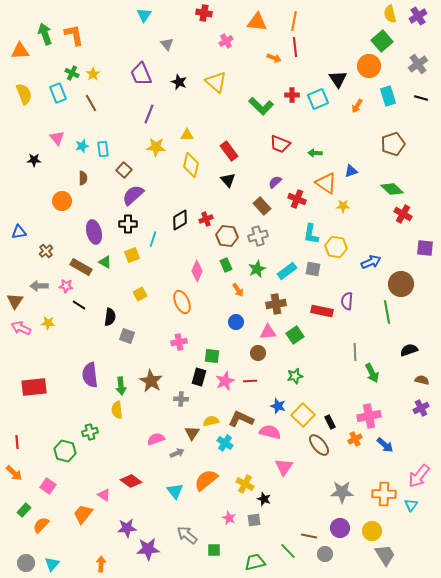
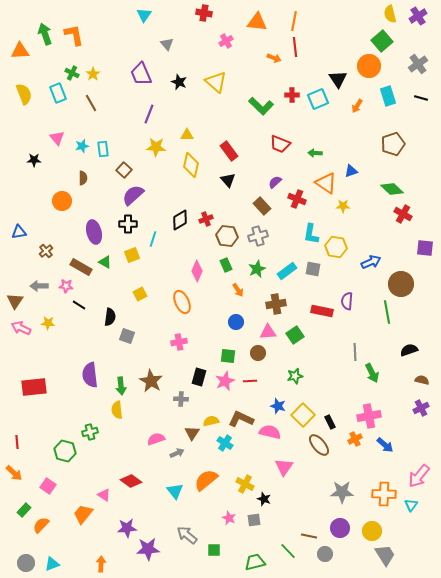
green square at (212, 356): moved 16 px right
cyan triangle at (52, 564): rotated 28 degrees clockwise
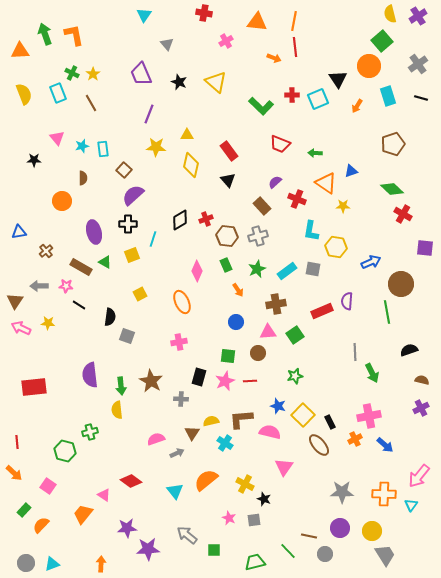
cyan L-shape at (311, 234): moved 3 px up
red rectangle at (322, 311): rotated 35 degrees counterclockwise
brown L-shape at (241, 419): rotated 30 degrees counterclockwise
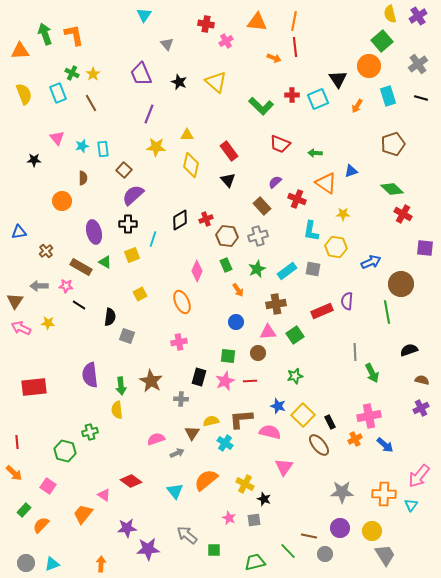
red cross at (204, 13): moved 2 px right, 11 px down
yellow star at (343, 206): moved 8 px down
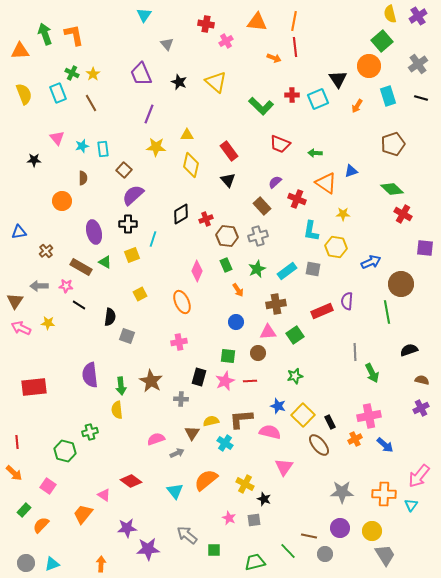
black diamond at (180, 220): moved 1 px right, 6 px up
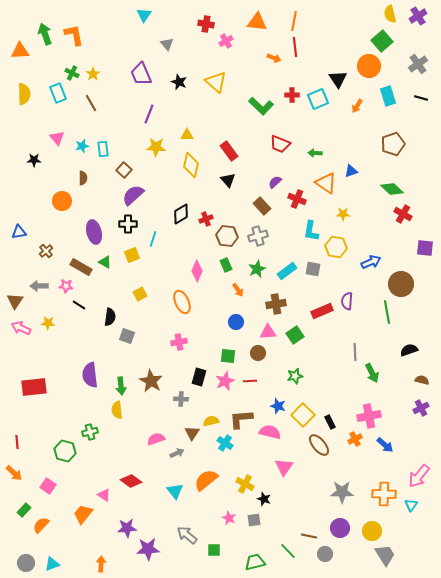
yellow semicircle at (24, 94): rotated 20 degrees clockwise
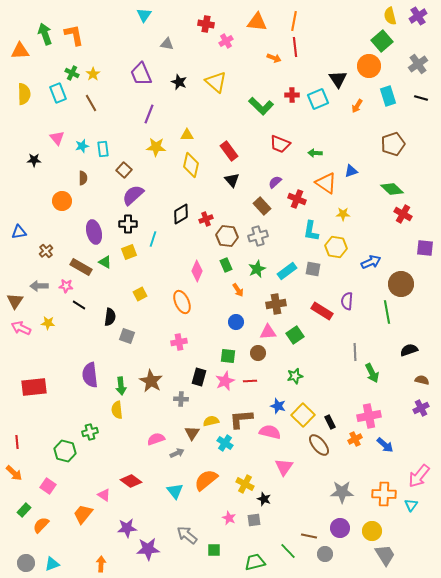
yellow semicircle at (390, 14): moved 2 px down
gray triangle at (167, 44): rotated 40 degrees counterclockwise
black triangle at (228, 180): moved 4 px right
yellow square at (132, 255): moved 3 px left, 3 px up
red rectangle at (322, 311): rotated 55 degrees clockwise
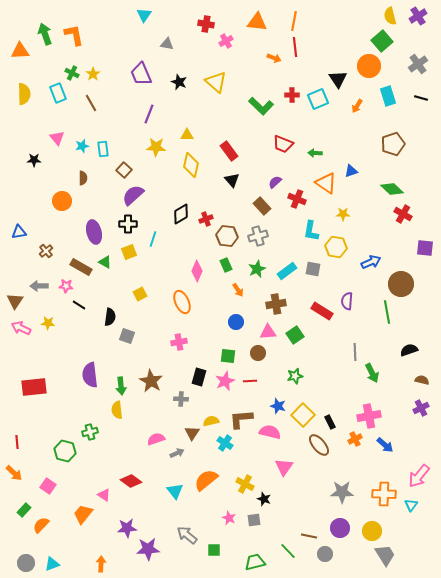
red trapezoid at (280, 144): moved 3 px right
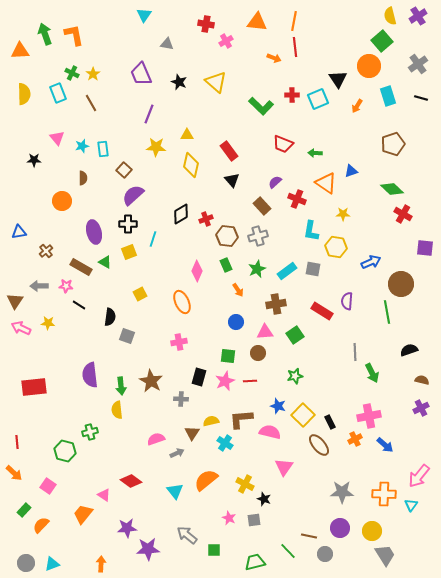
pink triangle at (268, 332): moved 3 px left
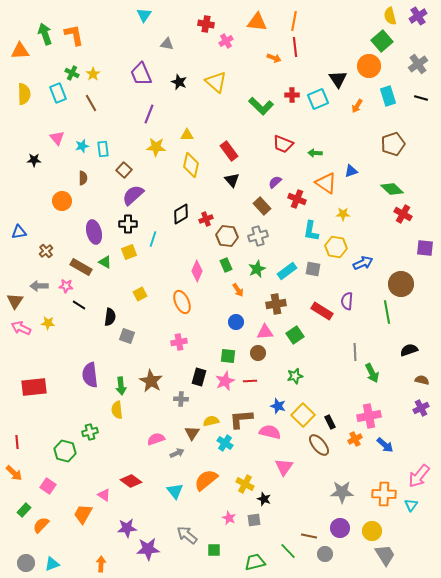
blue arrow at (371, 262): moved 8 px left, 1 px down
orange trapezoid at (83, 514): rotated 10 degrees counterclockwise
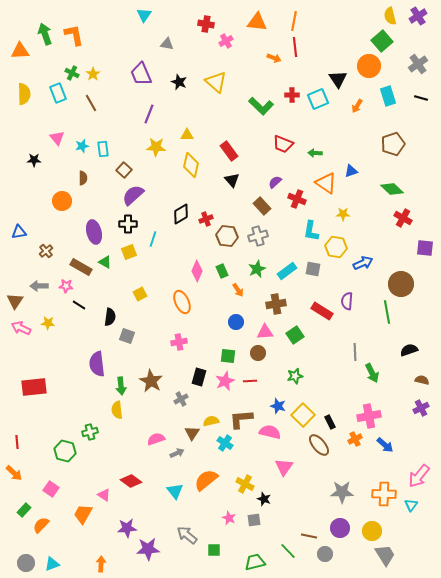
red cross at (403, 214): moved 4 px down
green rectangle at (226, 265): moved 4 px left, 6 px down
purple semicircle at (90, 375): moved 7 px right, 11 px up
gray cross at (181, 399): rotated 32 degrees counterclockwise
pink square at (48, 486): moved 3 px right, 3 px down
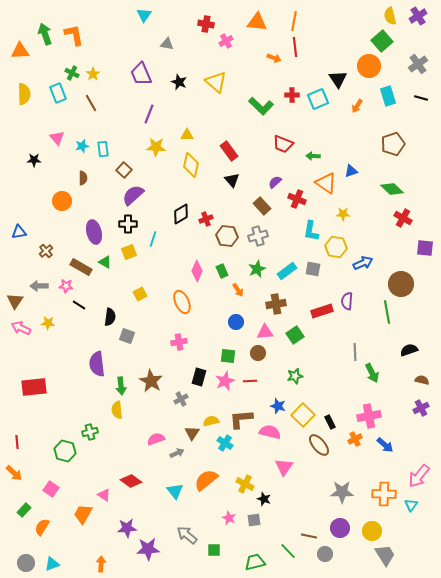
green arrow at (315, 153): moved 2 px left, 3 px down
red rectangle at (322, 311): rotated 50 degrees counterclockwise
orange semicircle at (41, 525): moved 1 px right, 2 px down; rotated 12 degrees counterclockwise
